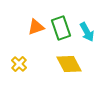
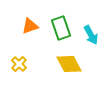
orange triangle: moved 6 px left, 1 px up
cyan arrow: moved 4 px right, 3 px down
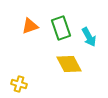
cyan arrow: moved 2 px left, 2 px down
yellow cross: moved 20 px down; rotated 28 degrees counterclockwise
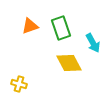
cyan arrow: moved 4 px right, 6 px down
yellow diamond: moved 1 px up
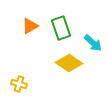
orange triangle: rotated 12 degrees counterclockwise
cyan arrow: rotated 18 degrees counterclockwise
yellow diamond: rotated 28 degrees counterclockwise
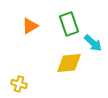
green rectangle: moved 8 px right, 4 px up
yellow diamond: rotated 40 degrees counterclockwise
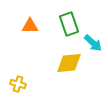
orange triangle: rotated 30 degrees clockwise
yellow cross: moved 1 px left
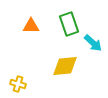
orange triangle: moved 1 px right
yellow diamond: moved 4 px left, 3 px down
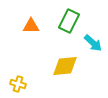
green rectangle: moved 3 px up; rotated 45 degrees clockwise
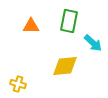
green rectangle: rotated 15 degrees counterclockwise
